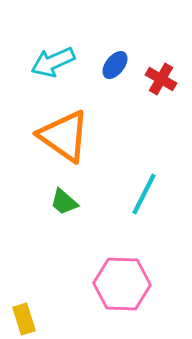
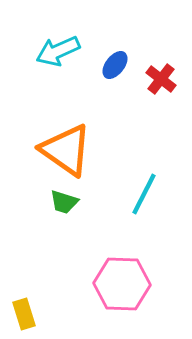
cyan arrow: moved 5 px right, 11 px up
red cross: rotated 8 degrees clockwise
orange triangle: moved 2 px right, 14 px down
green trapezoid: rotated 24 degrees counterclockwise
yellow rectangle: moved 5 px up
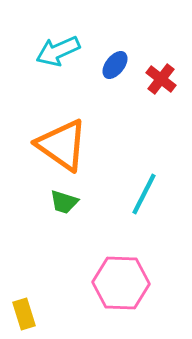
orange triangle: moved 4 px left, 5 px up
pink hexagon: moved 1 px left, 1 px up
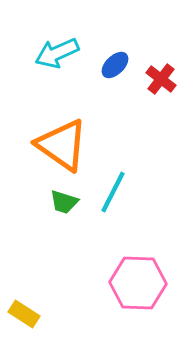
cyan arrow: moved 1 px left, 2 px down
blue ellipse: rotated 8 degrees clockwise
cyan line: moved 31 px left, 2 px up
pink hexagon: moved 17 px right
yellow rectangle: rotated 40 degrees counterclockwise
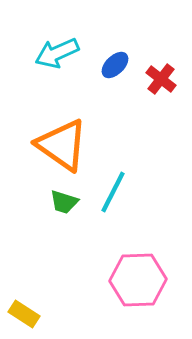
pink hexagon: moved 3 px up; rotated 4 degrees counterclockwise
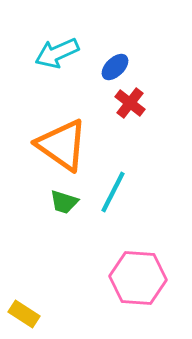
blue ellipse: moved 2 px down
red cross: moved 31 px left, 24 px down
pink hexagon: moved 2 px up; rotated 6 degrees clockwise
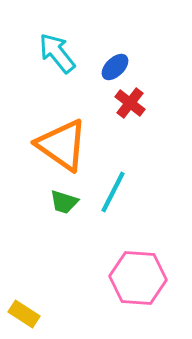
cyan arrow: rotated 75 degrees clockwise
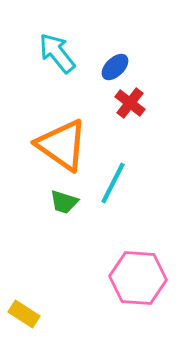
cyan line: moved 9 px up
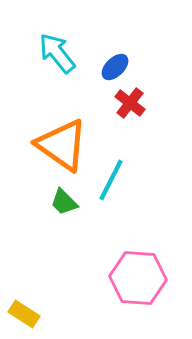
cyan line: moved 2 px left, 3 px up
green trapezoid: rotated 28 degrees clockwise
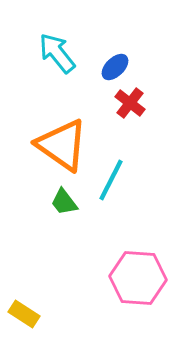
green trapezoid: rotated 8 degrees clockwise
